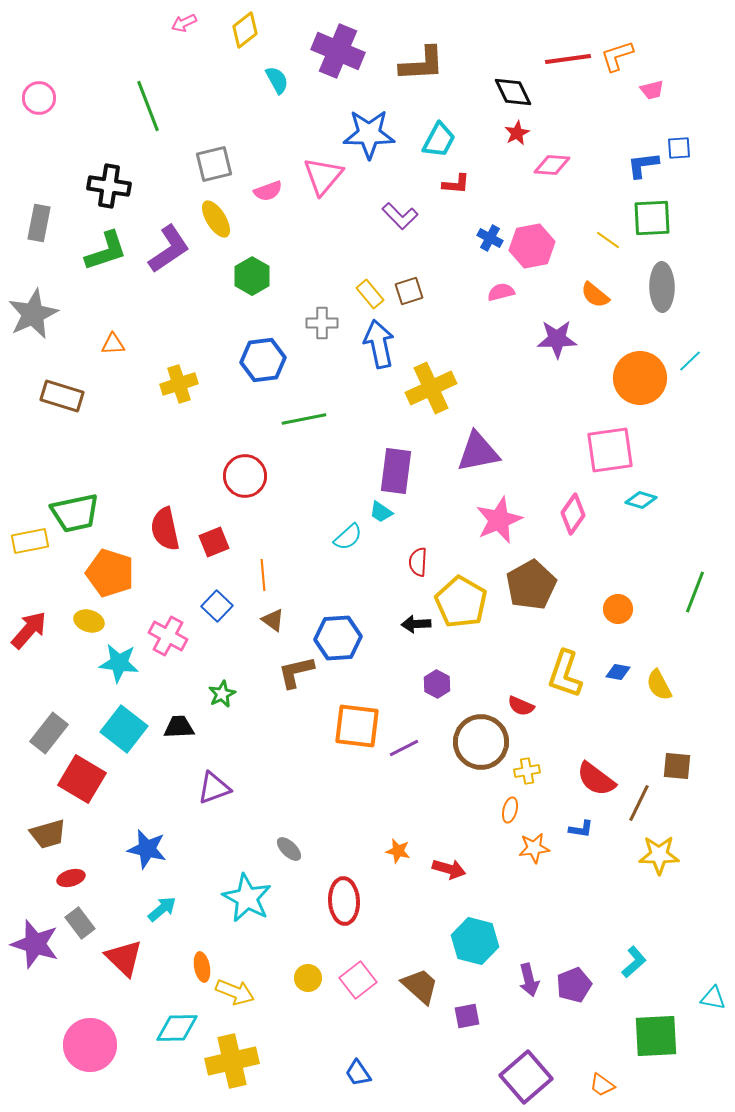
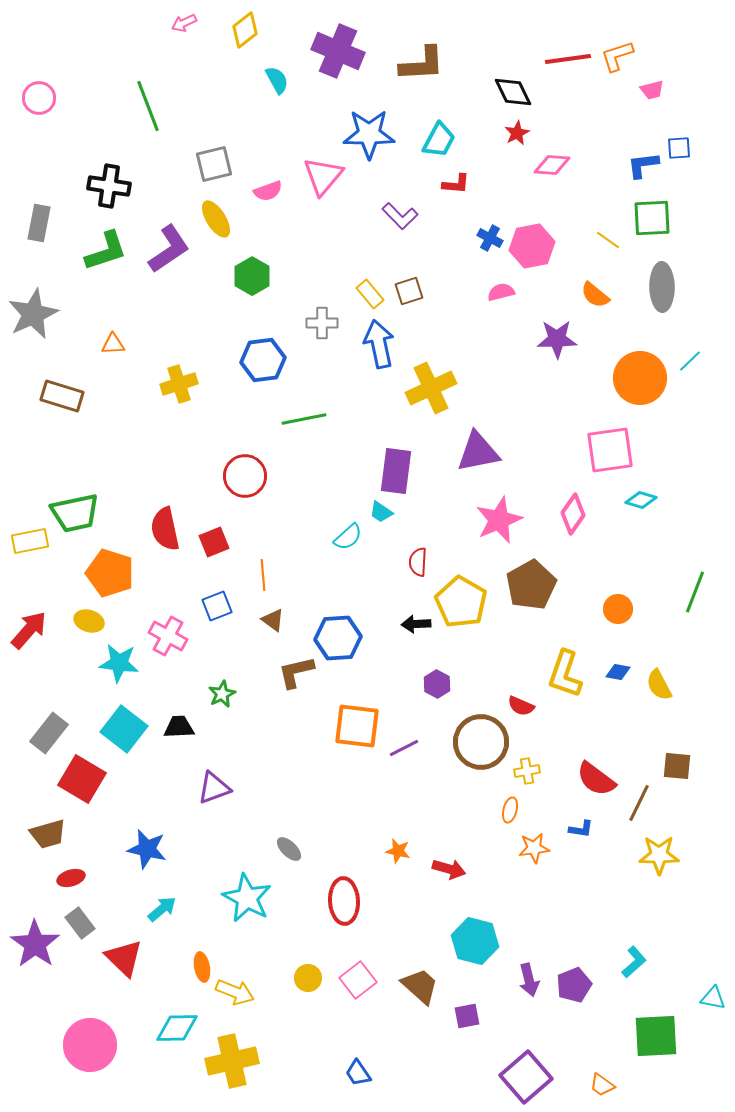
blue square at (217, 606): rotated 24 degrees clockwise
purple star at (35, 944): rotated 18 degrees clockwise
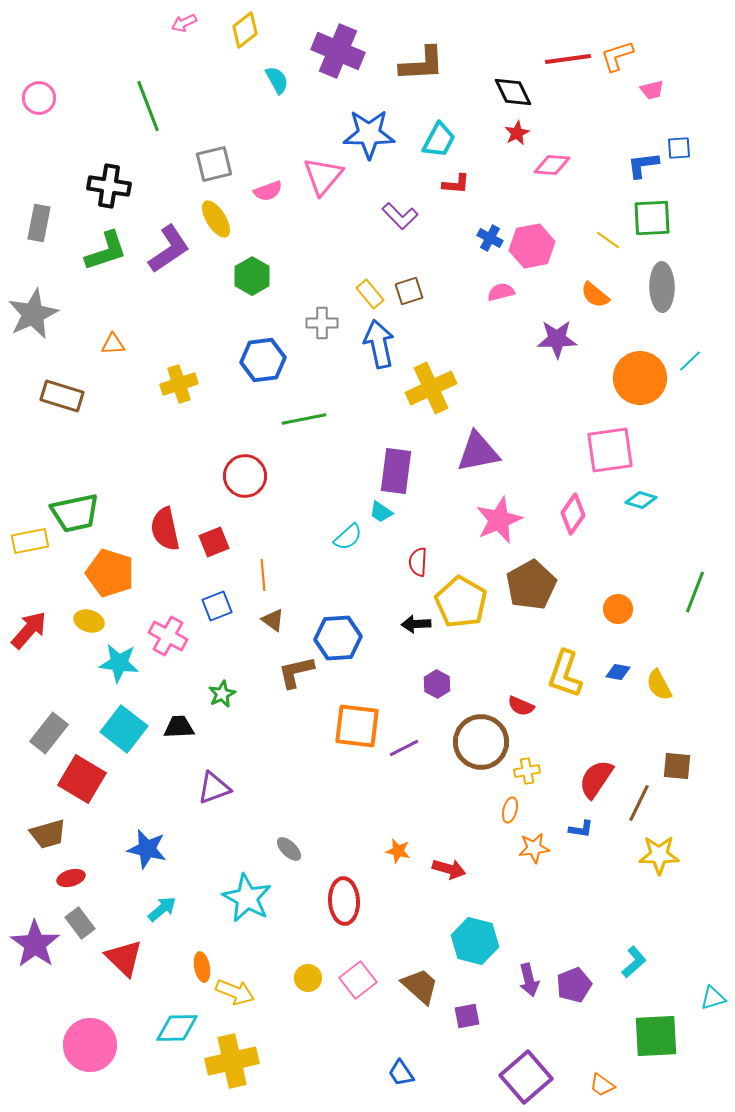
red semicircle at (596, 779): rotated 87 degrees clockwise
cyan triangle at (713, 998): rotated 28 degrees counterclockwise
blue trapezoid at (358, 1073): moved 43 px right
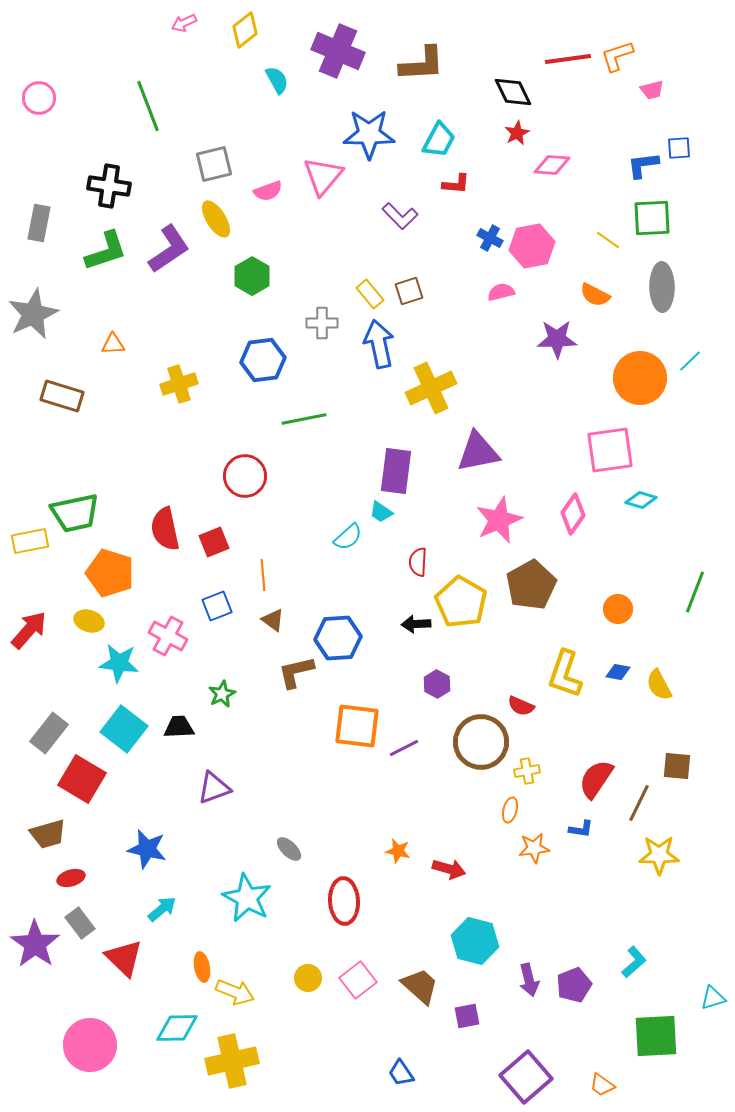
orange semicircle at (595, 295): rotated 12 degrees counterclockwise
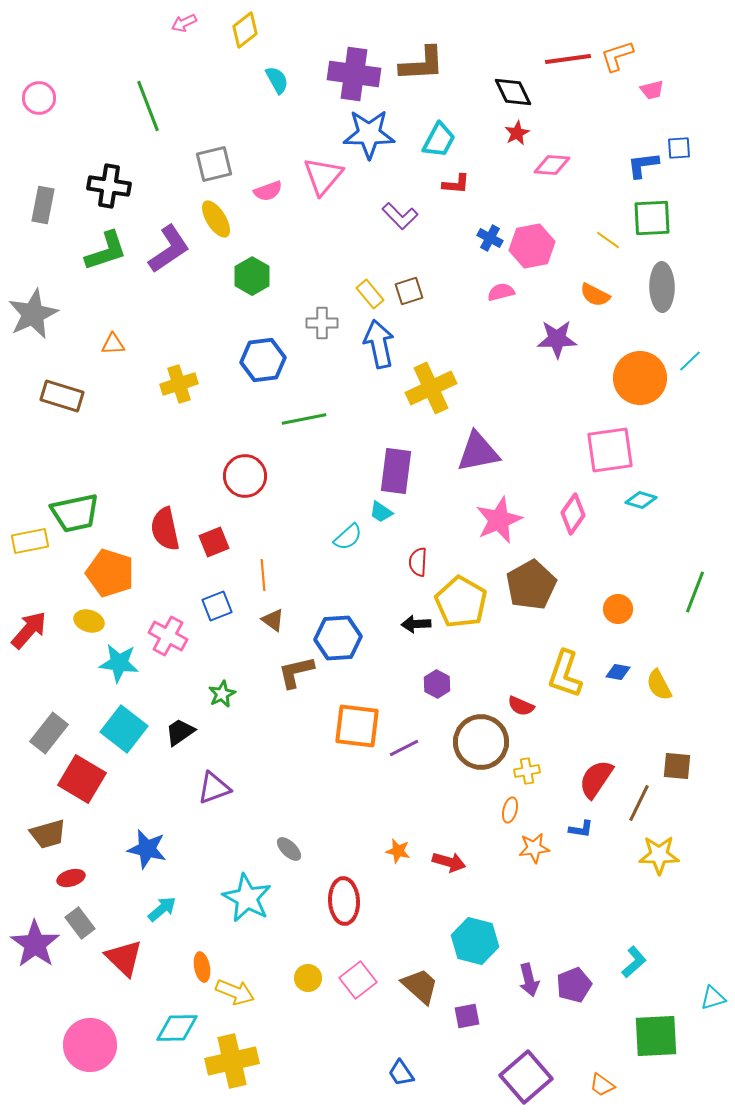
purple cross at (338, 51): moved 16 px right, 23 px down; rotated 15 degrees counterclockwise
gray rectangle at (39, 223): moved 4 px right, 18 px up
black trapezoid at (179, 727): moved 1 px right, 5 px down; rotated 32 degrees counterclockwise
red arrow at (449, 869): moved 7 px up
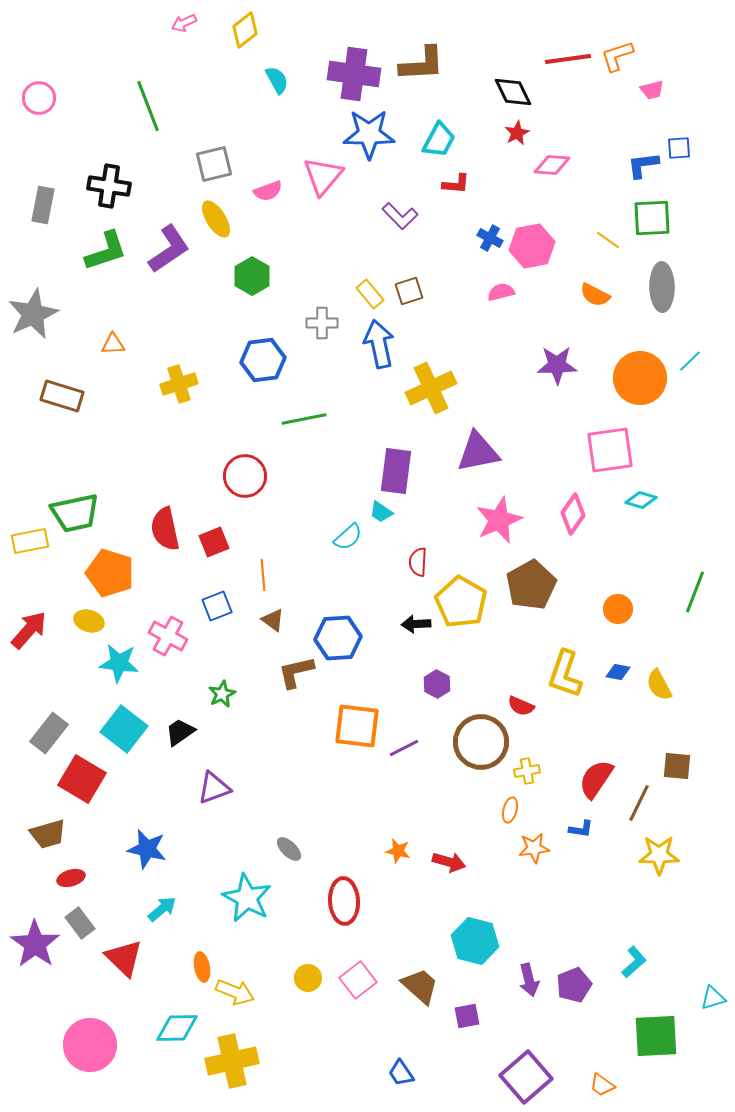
purple star at (557, 339): moved 26 px down
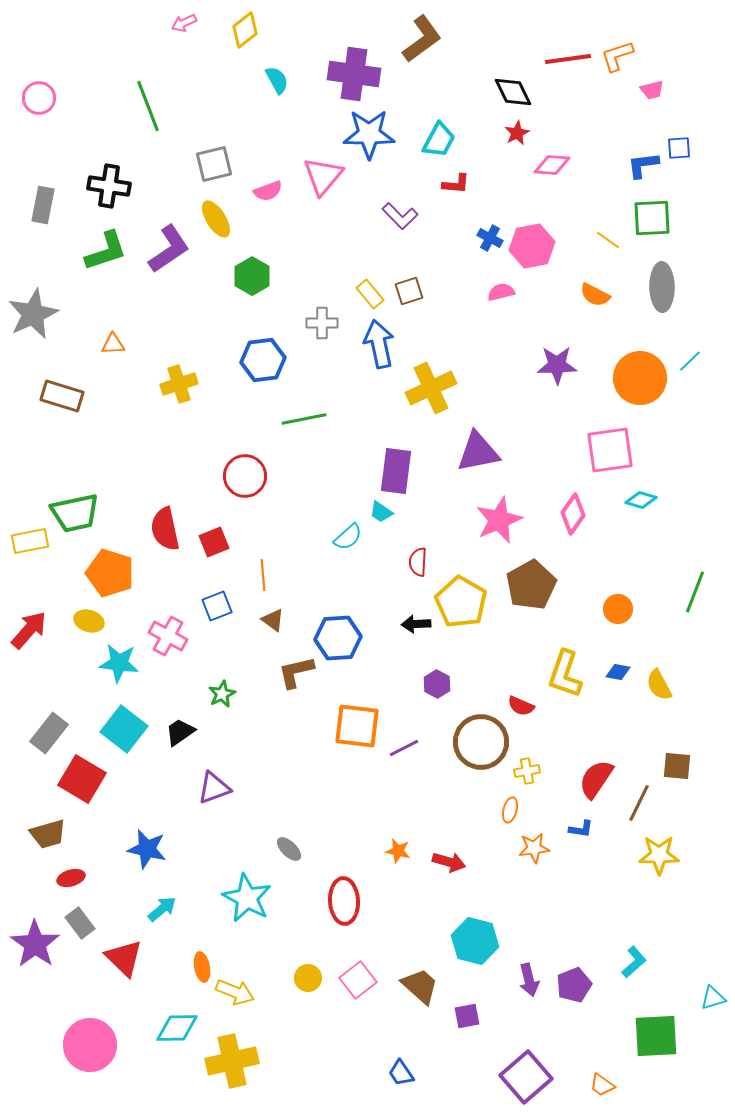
brown L-shape at (422, 64): moved 25 px up; rotated 33 degrees counterclockwise
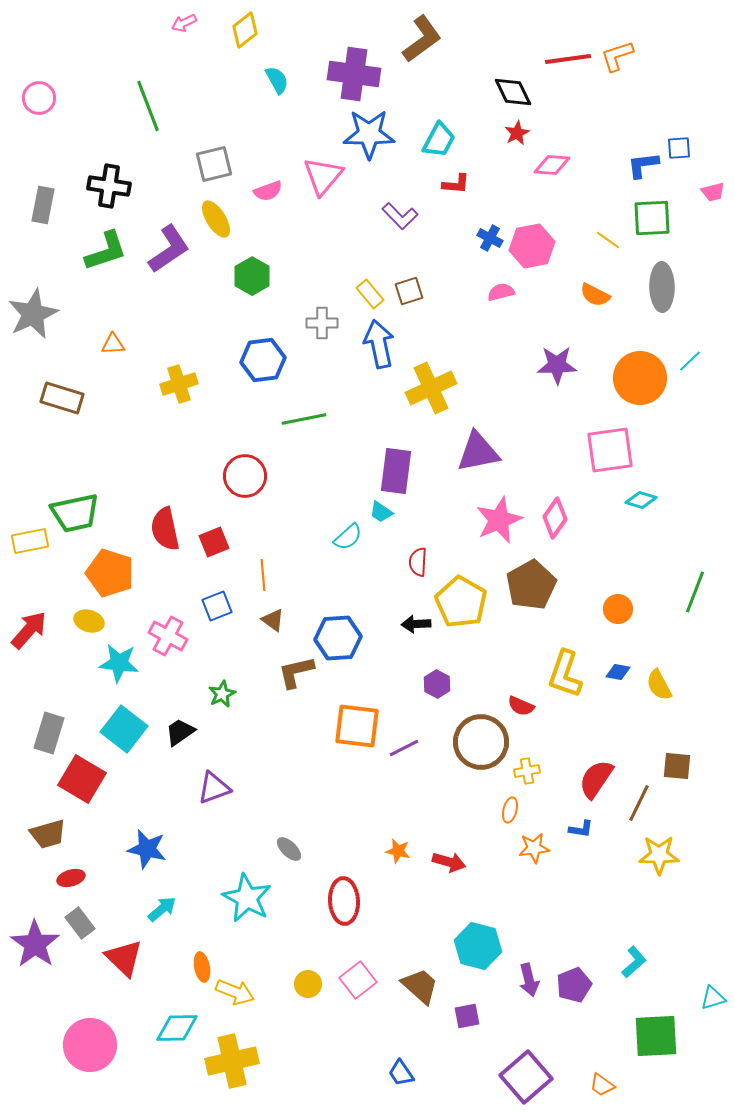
pink trapezoid at (652, 90): moved 61 px right, 102 px down
brown rectangle at (62, 396): moved 2 px down
pink diamond at (573, 514): moved 18 px left, 4 px down
gray rectangle at (49, 733): rotated 21 degrees counterclockwise
cyan hexagon at (475, 941): moved 3 px right, 5 px down
yellow circle at (308, 978): moved 6 px down
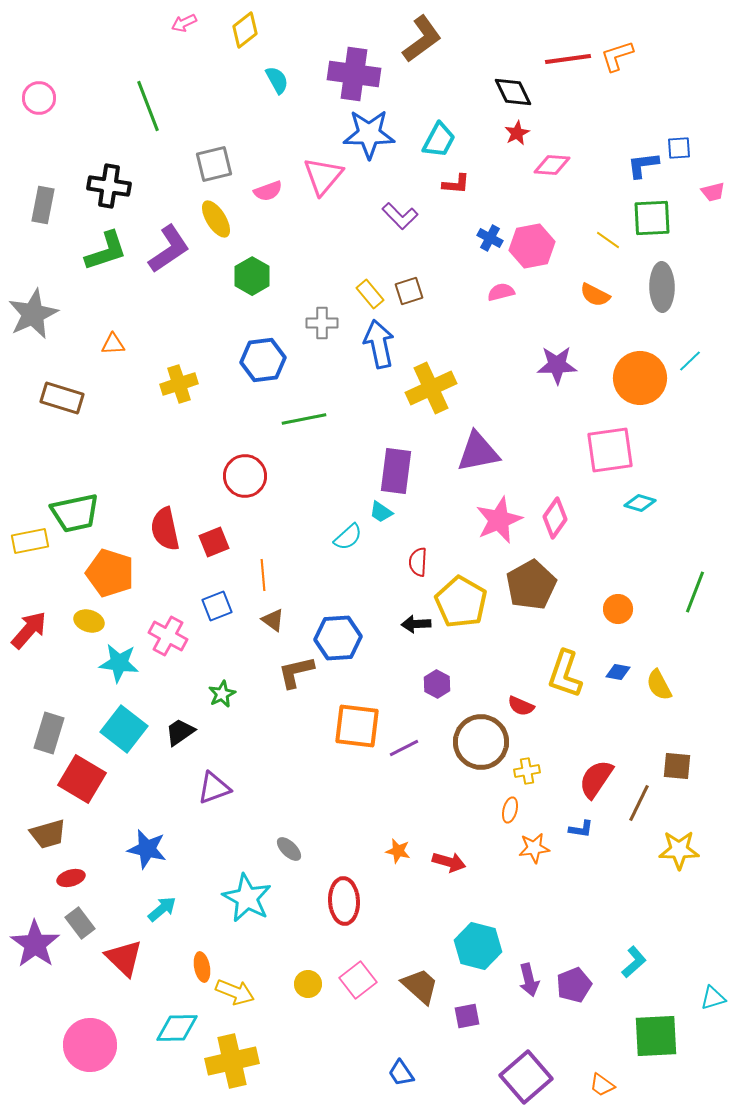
cyan diamond at (641, 500): moved 1 px left, 3 px down
yellow star at (659, 855): moved 20 px right, 5 px up
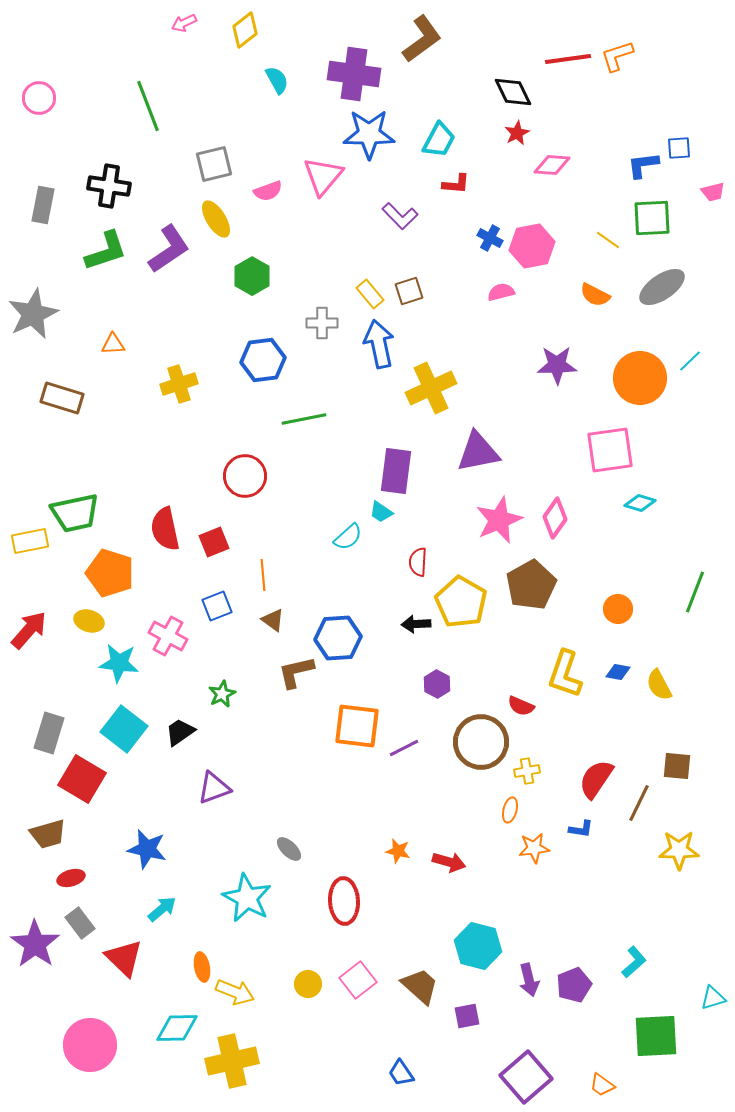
gray ellipse at (662, 287): rotated 57 degrees clockwise
